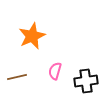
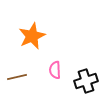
pink semicircle: moved 1 px up; rotated 18 degrees counterclockwise
black cross: rotated 10 degrees counterclockwise
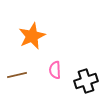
brown line: moved 2 px up
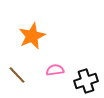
pink semicircle: rotated 84 degrees clockwise
brown line: rotated 60 degrees clockwise
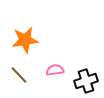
orange star: moved 7 px left, 4 px down; rotated 16 degrees clockwise
brown line: moved 2 px right
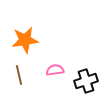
brown line: rotated 30 degrees clockwise
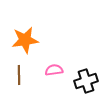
pink semicircle: moved 1 px left
brown line: rotated 12 degrees clockwise
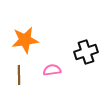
pink semicircle: moved 2 px left
black cross: moved 29 px up
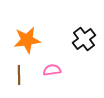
orange star: moved 2 px right
black cross: moved 2 px left, 13 px up; rotated 20 degrees counterclockwise
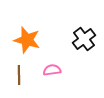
orange star: rotated 24 degrees clockwise
